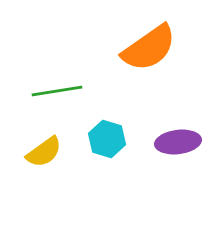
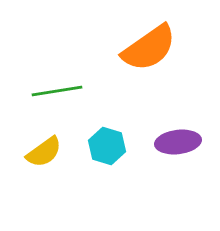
cyan hexagon: moved 7 px down
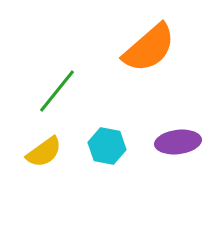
orange semicircle: rotated 6 degrees counterclockwise
green line: rotated 42 degrees counterclockwise
cyan hexagon: rotated 6 degrees counterclockwise
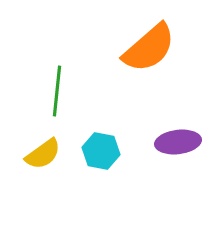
green line: rotated 33 degrees counterclockwise
cyan hexagon: moved 6 px left, 5 px down
yellow semicircle: moved 1 px left, 2 px down
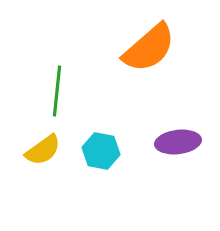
yellow semicircle: moved 4 px up
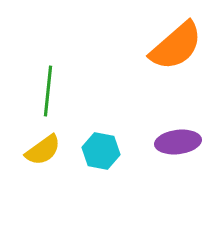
orange semicircle: moved 27 px right, 2 px up
green line: moved 9 px left
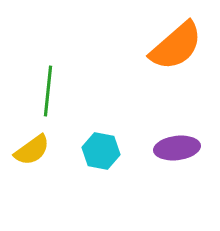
purple ellipse: moved 1 px left, 6 px down
yellow semicircle: moved 11 px left
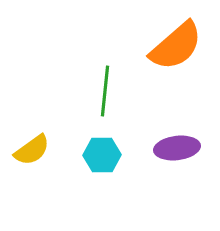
green line: moved 57 px right
cyan hexagon: moved 1 px right, 4 px down; rotated 12 degrees counterclockwise
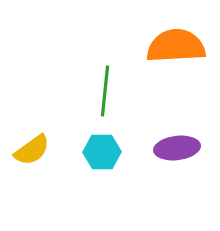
orange semicircle: rotated 142 degrees counterclockwise
cyan hexagon: moved 3 px up
